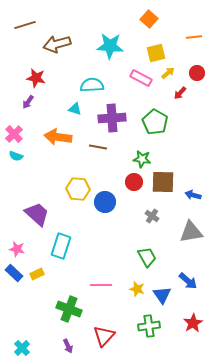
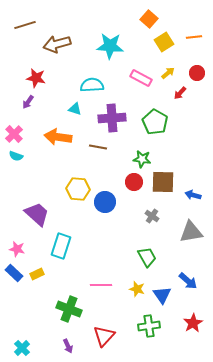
yellow square at (156, 53): moved 8 px right, 11 px up; rotated 18 degrees counterclockwise
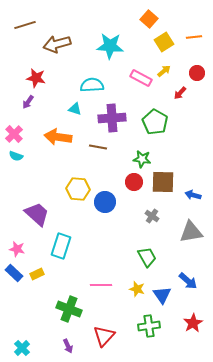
yellow arrow at (168, 73): moved 4 px left, 2 px up
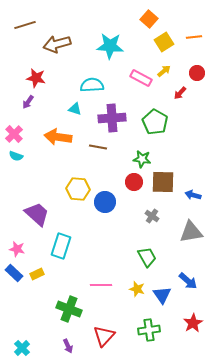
green cross at (149, 326): moved 4 px down
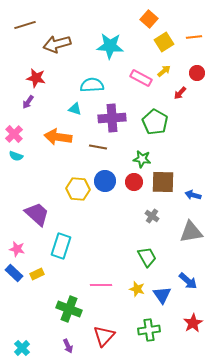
blue circle at (105, 202): moved 21 px up
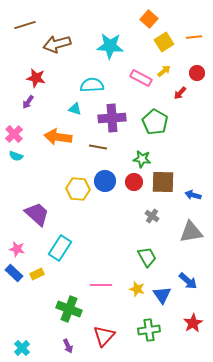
cyan rectangle at (61, 246): moved 1 px left, 2 px down; rotated 15 degrees clockwise
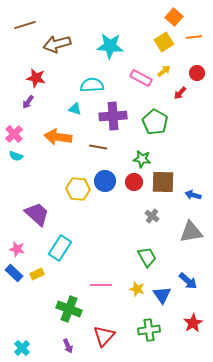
orange square at (149, 19): moved 25 px right, 2 px up
purple cross at (112, 118): moved 1 px right, 2 px up
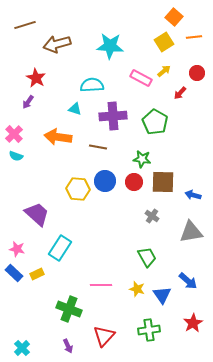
red star at (36, 78): rotated 18 degrees clockwise
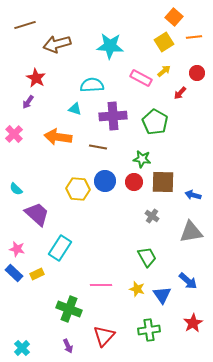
cyan semicircle at (16, 156): moved 33 px down; rotated 24 degrees clockwise
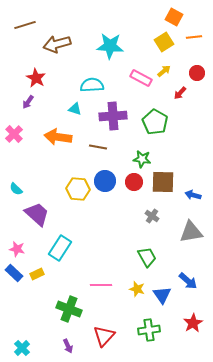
orange square at (174, 17): rotated 12 degrees counterclockwise
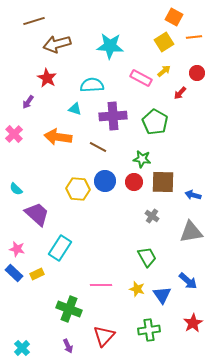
brown line at (25, 25): moved 9 px right, 4 px up
red star at (36, 78): moved 11 px right
brown line at (98, 147): rotated 18 degrees clockwise
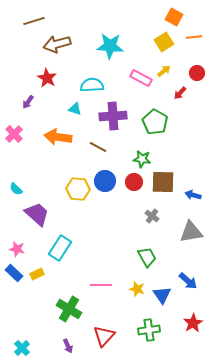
green cross at (69, 309): rotated 10 degrees clockwise
